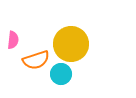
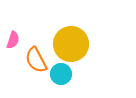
pink semicircle: rotated 12 degrees clockwise
orange semicircle: rotated 80 degrees clockwise
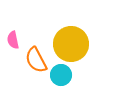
pink semicircle: rotated 150 degrees clockwise
cyan circle: moved 1 px down
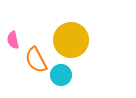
yellow circle: moved 4 px up
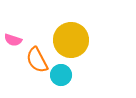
pink semicircle: rotated 60 degrees counterclockwise
orange semicircle: moved 1 px right
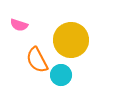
pink semicircle: moved 6 px right, 15 px up
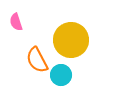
pink semicircle: moved 3 px left, 3 px up; rotated 54 degrees clockwise
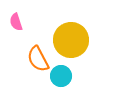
orange semicircle: moved 1 px right, 1 px up
cyan circle: moved 1 px down
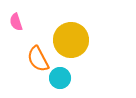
cyan circle: moved 1 px left, 2 px down
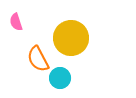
yellow circle: moved 2 px up
